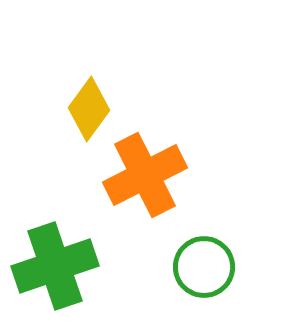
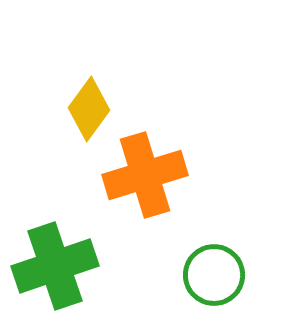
orange cross: rotated 10 degrees clockwise
green circle: moved 10 px right, 8 px down
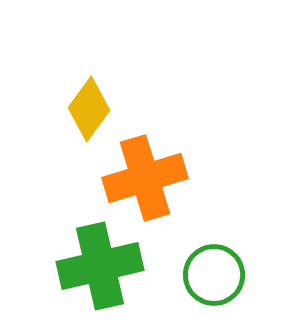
orange cross: moved 3 px down
green cross: moved 45 px right; rotated 6 degrees clockwise
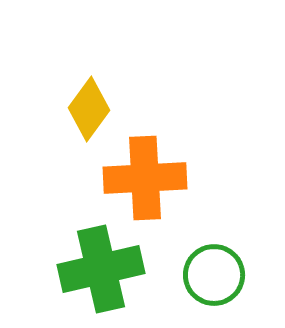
orange cross: rotated 14 degrees clockwise
green cross: moved 1 px right, 3 px down
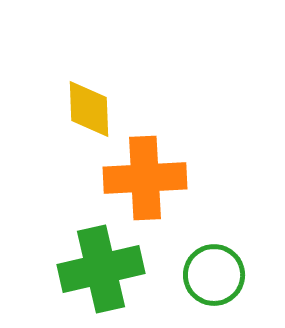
yellow diamond: rotated 38 degrees counterclockwise
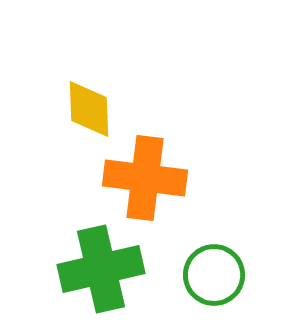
orange cross: rotated 10 degrees clockwise
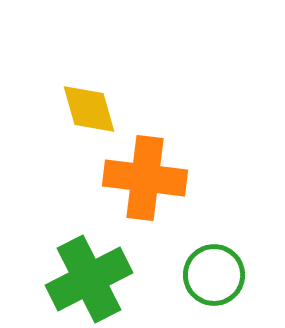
yellow diamond: rotated 14 degrees counterclockwise
green cross: moved 12 px left, 10 px down; rotated 14 degrees counterclockwise
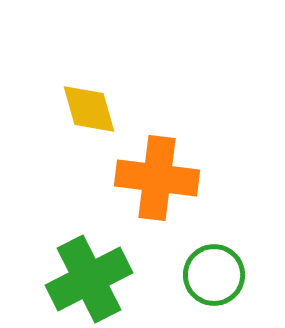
orange cross: moved 12 px right
